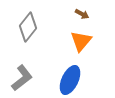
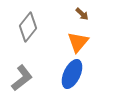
brown arrow: rotated 16 degrees clockwise
orange triangle: moved 3 px left, 1 px down
blue ellipse: moved 2 px right, 6 px up
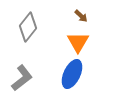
brown arrow: moved 1 px left, 2 px down
orange triangle: rotated 10 degrees counterclockwise
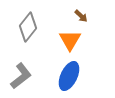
orange triangle: moved 8 px left, 2 px up
blue ellipse: moved 3 px left, 2 px down
gray L-shape: moved 1 px left, 2 px up
